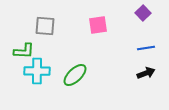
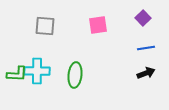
purple square: moved 5 px down
green L-shape: moved 7 px left, 23 px down
green ellipse: rotated 40 degrees counterclockwise
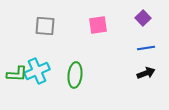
cyan cross: rotated 25 degrees counterclockwise
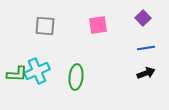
green ellipse: moved 1 px right, 2 px down
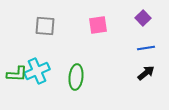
black arrow: rotated 18 degrees counterclockwise
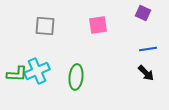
purple square: moved 5 px up; rotated 21 degrees counterclockwise
blue line: moved 2 px right, 1 px down
black arrow: rotated 84 degrees clockwise
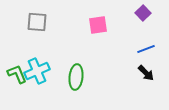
purple square: rotated 21 degrees clockwise
gray square: moved 8 px left, 4 px up
blue line: moved 2 px left; rotated 12 degrees counterclockwise
green L-shape: rotated 115 degrees counterclockwise
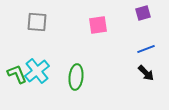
purple square: rotated 28 degrees clockwise
cyan cross: rotated 15 degrees counterclockwise
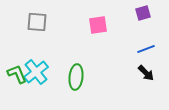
cyan cross: moved 1 px left, 1 px down
